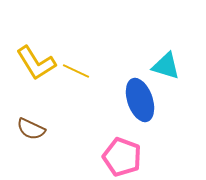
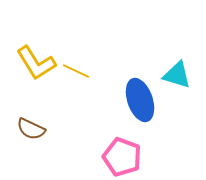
cyan triangle: moved 11 px right, 9 px down
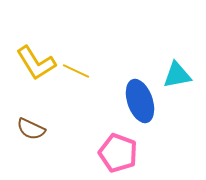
cyan triangle: rotated 28 degrees counterclockwise
blue ellipse: moved 1 px down
pink pentagon: moved 4 px left, 4 px up
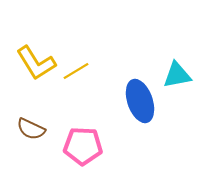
yellow line: rotated 56 degrees counterclockwise
pink pentagon: moved 35 px left, 7 px up; rotated 18 degrees counterclockwise
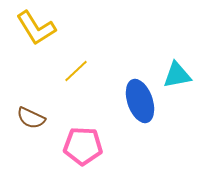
yellow L-shape: moved 35 px up
yellow line: rotated 12 degrees counterclockwise
brown semicircle: moved 11 px up
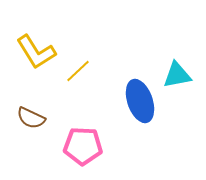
yellow L-shape: moved 24 px down
yellow line: moved 2 px right
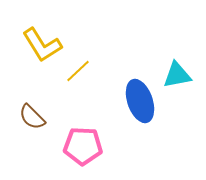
yellow L-shape: moved 6 px right, 7 px up
brown semicircle: moved 1 px right, 1 px up; rotated 20 degrees clockwise
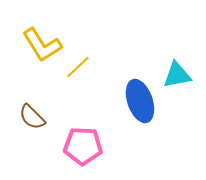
yellow line: moved 4 px up
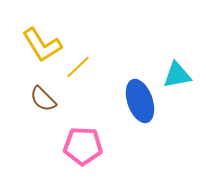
brown semicircle: moved 11 px right, 18 px up
